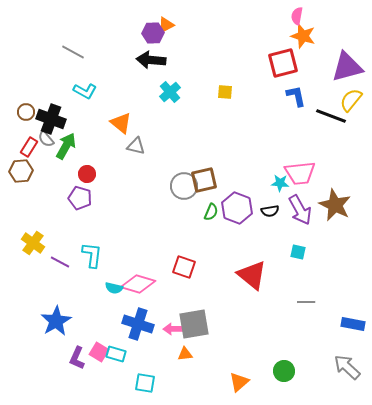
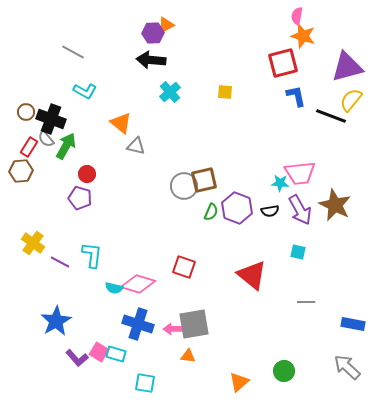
orange triangle at (185, 354): moved 3 px right, 2 px down; rotated 14 degrees clockwise
purple L-shape at (77, 358): rotated 65 degrees counterclockwise
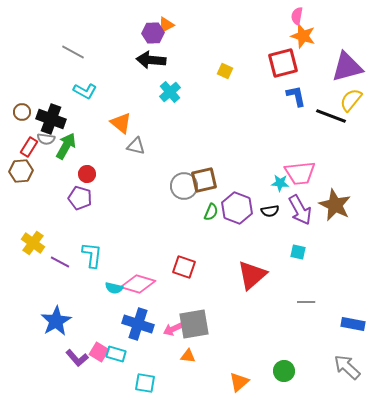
yellow square at (225, 92): moved 21 px up; rotated 21 degrees clockwise
brown circle at (26, 112): moved 4 px left
gray semicircle at (46, 139): rotated 42 degrees counterclockwise
red triangle at (252, 275): rotated 40 degrees clockwise
pink arrow at (173, 329): rotated 24 degrees counterclockwise
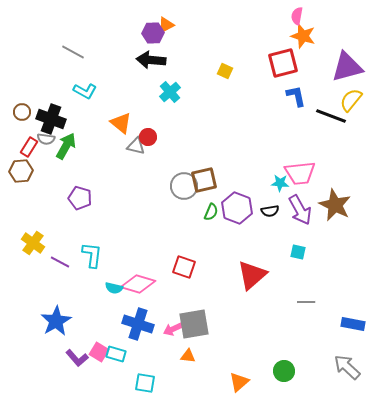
red circle at (87, 174): moved 61 px right, 37 px up
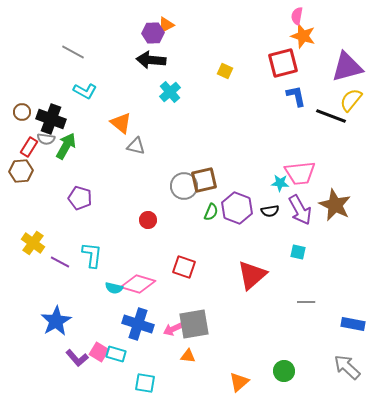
red circle at (148, 137): moved 83 px down
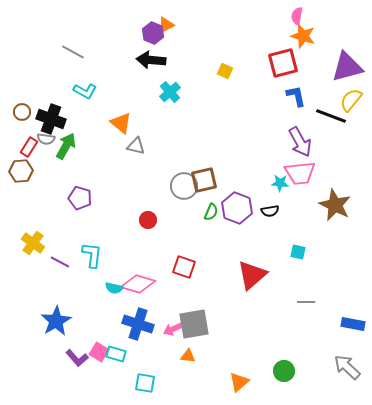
purple hexagon at (153, 33): rotated 25 degrees clockwise
purple arrow at (300, 210): moved 68 px up
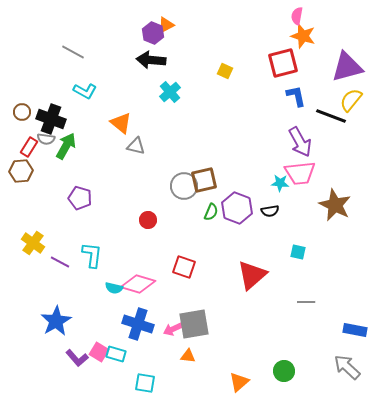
blue rectangle at (353, 324): moved 2 px right, 6 px down
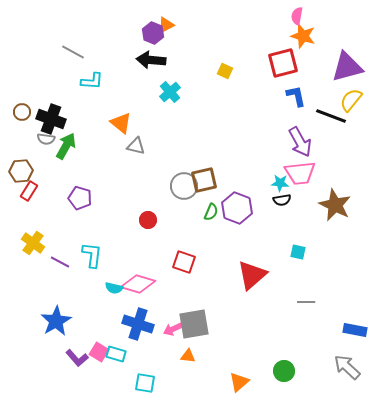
cyan L-shape at (85, 91): moved 7 px right, 10 px up; rotated 25 degrees counterclockwise
red rectangle at (29, 147): moved 44 px down
black semicircle at (270, 211): moved 12 px right, 11 px up
red square at (184, 267): moved 5 px up
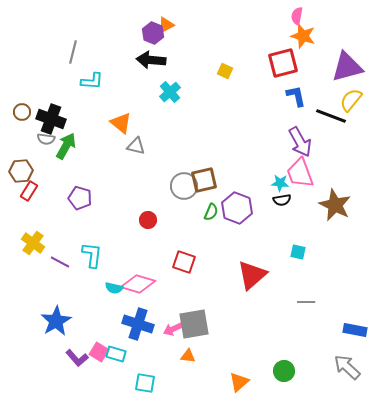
gray line at (73, 52): rotated 75 degrees clockwise
pink trapezoid at (300, 173): rotated 76 degrees clockwise
